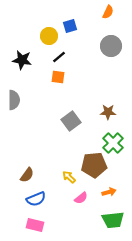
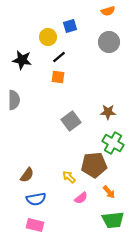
orange semicircle: moved 1 px up; rotated 48 degrees clockwise
yellow circle: moved 1 px left, 1 px down
gray circle: moved 2 px left, 4 px up
green cross: rotated 15 degrees counterclockwise
orange arrow: rotated 64 degrees clockwise
blue semicircle: rotated 12 degrees clockwise
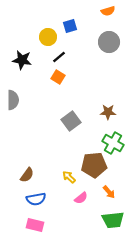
orange square: rotated 24 degrees clockwise
gray semicircle: moved 1 px left
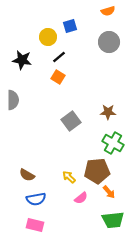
brown pentagon: moved 3 px right, 6 px down
brown semicircle: rotated 84 degrees clockwise
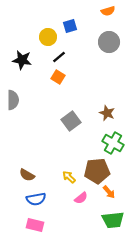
brown star: moved 1 px left, 1 px down; rotated 21 degrees clockwise
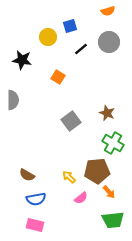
black line: moved 22 px right, 8 px up
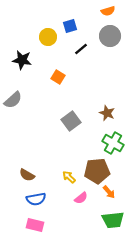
gray circle: moved 1 px right, 6 px up
gray semicircle: rotated 48 degrees clockwise
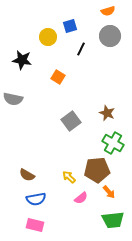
black line: rotated 24 degrees counterclockwise
gray semicircle: moved 1 px up; rotated 54 degrees clockwise
brown pentagon: moved 1 px up
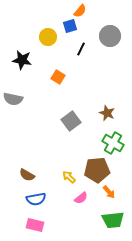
orange semicircle: moved 28 px left; rotated 32 degrees counterclockwise
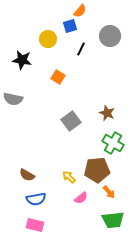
yellow circle: moved 2 px down
